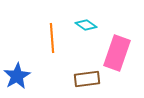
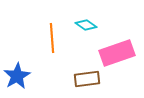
pink rectangle: rotated 52 degrees clockwise
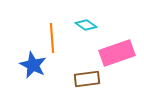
blue star: moved 16 px right, 11 px up; rotated 16 degrees counterclockwise
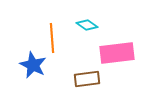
cyan diamond: moved 1 px right
pink rectangle: rotated 12 degrees clockwise
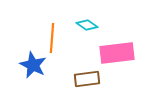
orange line: rotated 8 degrees clockwise
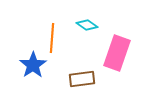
pink rectangle: rotated 64 degrees counterclockwise
blue star: rotated 12 degrees clockwise
brown rectangle: moved 5 px left
